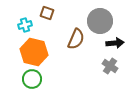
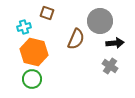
cyan cross: moved 1 px left, 2 px down
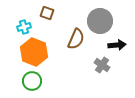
black arrow: moved 2 px right, 2 px down
orange hexagon: rotated 8 degrees clockwise
gray cross: moved 8 px left, 1 px up
green circle: moved 2 px down
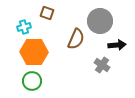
orange hexagon: rotated 20 degrees counterclockwise
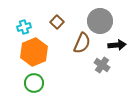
brown square: moved 10 px right, 9 px down; rotated 24 degrees clockwise
brown semicircle: moved 6 px right, 4 px down
orange hexagon: rotated 24 degrees counterclockwise
green circle: moved 2 px right, 2 px down
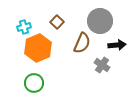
orange hexagon: moved 4 px right, 4 px up
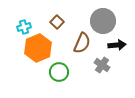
gray circle: moved 3 px right
green circle: moved 25 px right, 11 px up
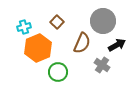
black arrow: rotated 24 degrees counterclockwise
green circle: moved 1 px left
